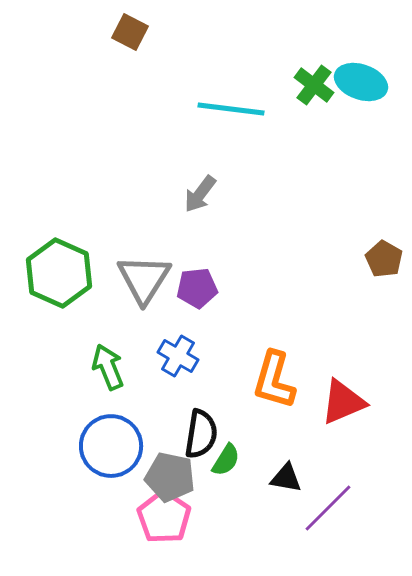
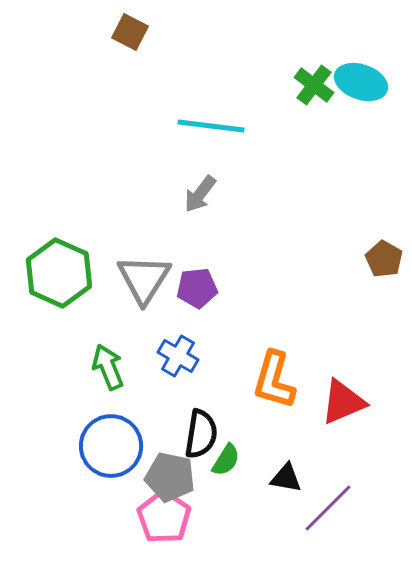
cyan line: moved 20 px left, 17 px down
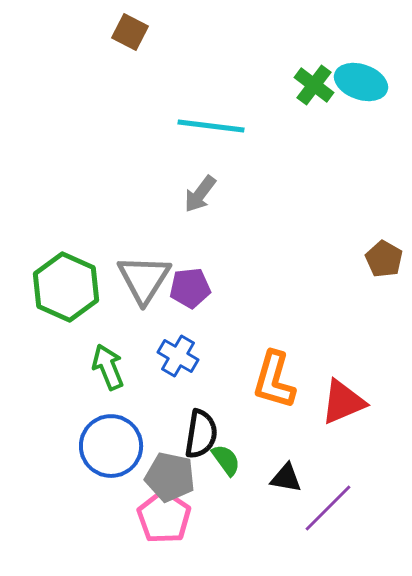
green hexagon: moved 7 px right, 14 px down
purple pentagon: moved 7 px left
green semicircle: rotated 68 degrees counterclockwise
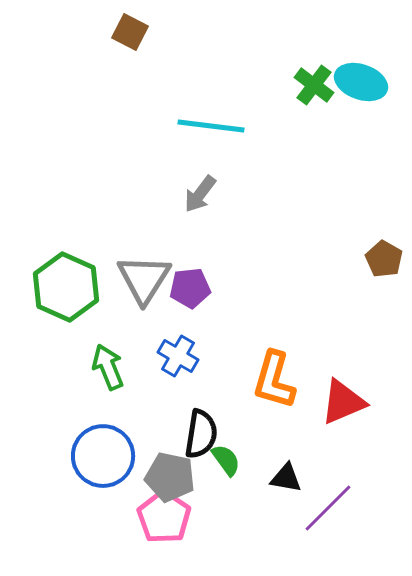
blue circle: moved 8 px left, 10 px down
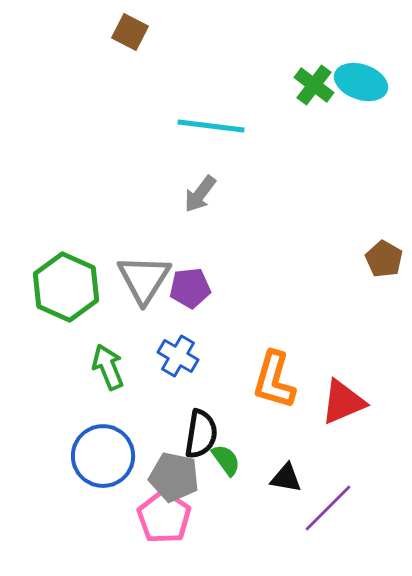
gray pentagon: moved 4 px right
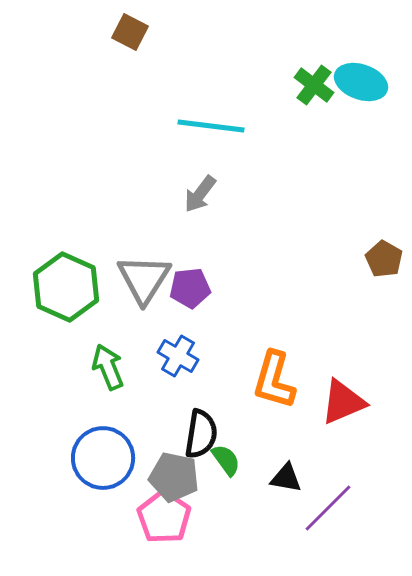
blue circle: moved 2 px down
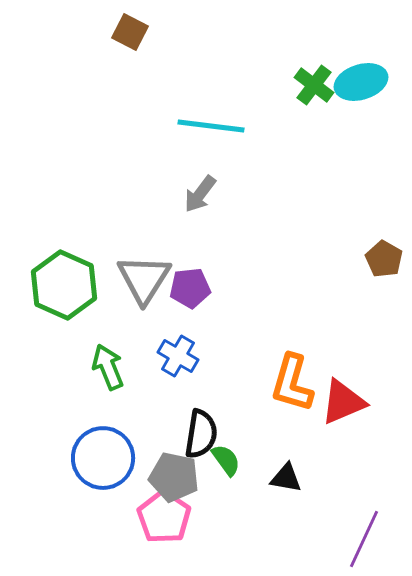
cyan ellipse: rotated 36 degrees counterclockwise
green hexagon: moved 2 px left, 2 px up
orange L-shape: moved 18 px right, 3 px down
purple line: moved 36 px right, 31 px down; rotated 20 degrees counterclockwise
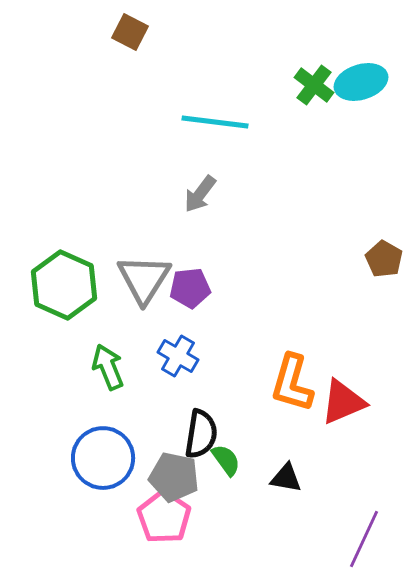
cyan line: moved 4 px right, 4 px up
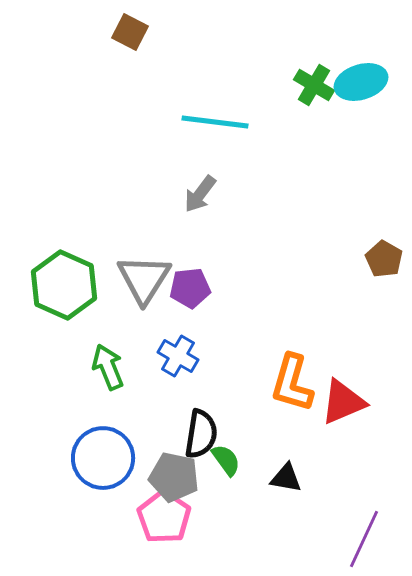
green cross: rotated 6 degrees counterclockwise
